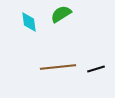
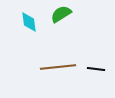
black line: rotated 24 degrees clockwise
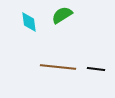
green semicircle: moved 1 px right, 1 px down
brown line: rotated 12 degrees clockwise
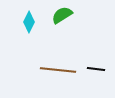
cyan diamond: rotated 35 degrees clockwise
brown line: moved 3 px down
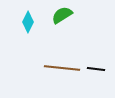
cyan diamond: moved 1 px left
brown line: moved 4 px right, 2 px up
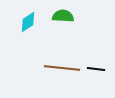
green semicircle: moved 1 px right, 1 px down; rotated 35 degrees clockwise
cyan diamond: rotated 30 degrees clockwise
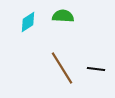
brown line: rotated 52 degrees clockwise
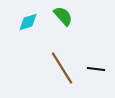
green semicircle: rotated 45 degrees clockwise
cyan diamond: rotated 15 degrees clockwise
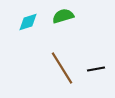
green semicircle: rotated 65 degrees counterclockwise
black line: rotated 18 degrees counterclockwise
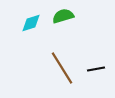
cyan diamond: moved 3 px right, 1 px down
